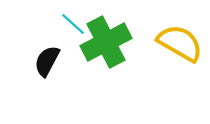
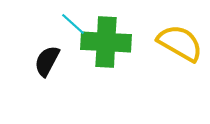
green cross: rotated 30 degrees clockwise
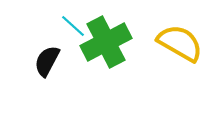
cyan line: moved 2 px down
green cross: rotated 30 degrees counterclockwise
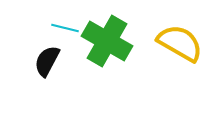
cyan line: moved 8 px left, 2 px down; rotated 28 degrees counterclockwise
green cross: moved 1 px right, 1 px up; rotated 33 degrees counterclockwise
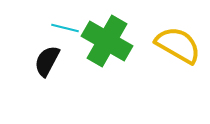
yellow semicircle: moved 2 px left, 2 px down
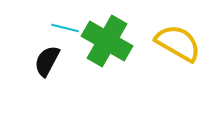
yellow semicircle: moved 2 px up
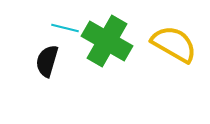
yellow semicircle: moved 4 px left, 1 px down
black semicircle: rotated 12 degrees counterclockwise
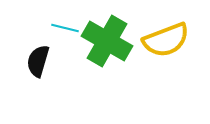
yellow semicircle: moved 8 px left, 4 px up; rotated 129 degrees clockwise
black semicircle: moved 9 px left
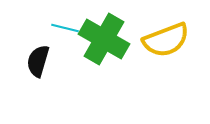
green cross: moved 3 px left, 2 px up
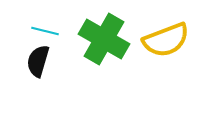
cyan line: moved 20 px left, 3 px down
